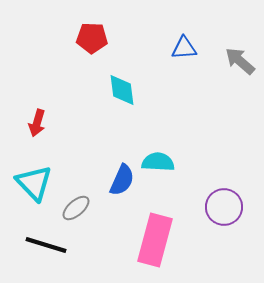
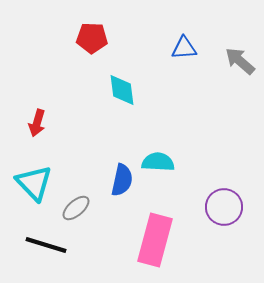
blue semicircle: rotated 12 degrees counterclockwise
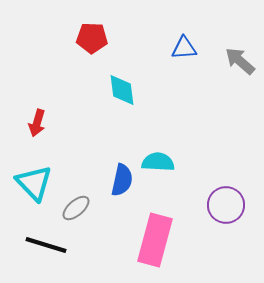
purple circle: moved 2 px right, 2 px up
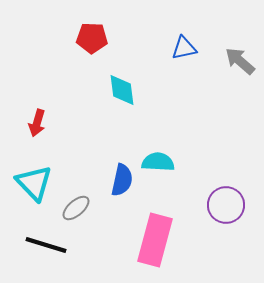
blue triangle: rotated 8 degrees counterclockwise
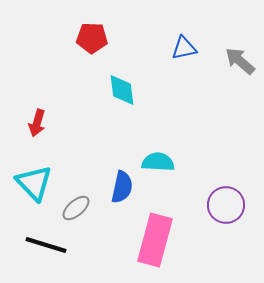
blue semicircle: moved 7 px down
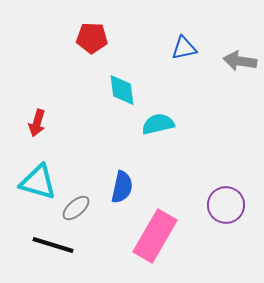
gray arrow: rotated 32 degrees counterclockwise
cyan semicircle: moved 38 px up; rotated 16 degrees counterclockwise
cyan triangle: moved 4 px right, 1 px up; rotated 30 degrees counterclockwise
pink rectangle: moved 4 px up; rotated 15 degrees clockwise
black line: moved 7 px right
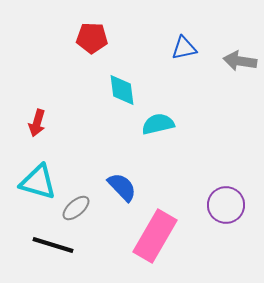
blue semicircle: rotated 56 degrees counterclockwise
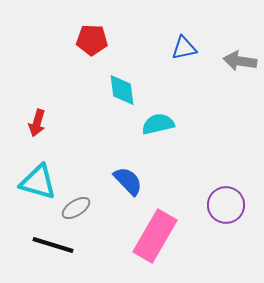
red pentagon: moved 2 px down
blue semicircle: moved 6 px right, 6 px up
gray ellipse: rotated 8 degrees clockwise
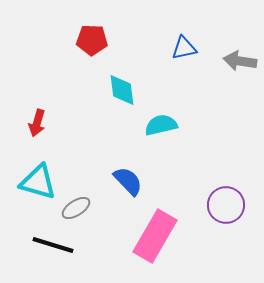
cyan semicircle: moved 3 px right, 1 px down
